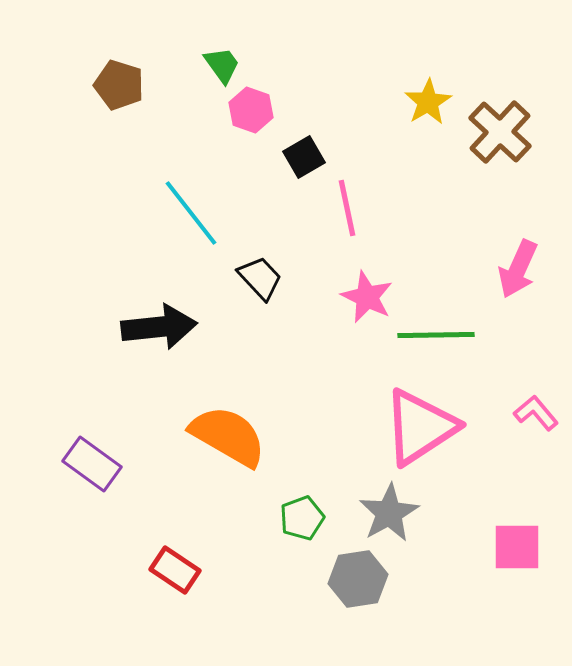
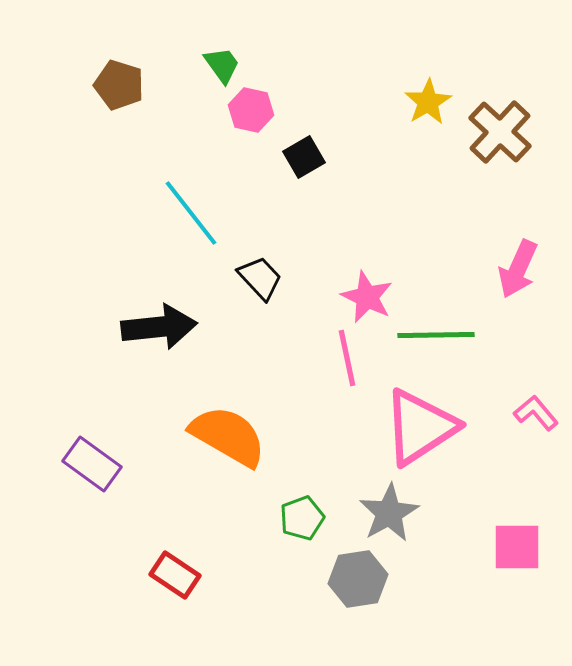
pink hexagon: rotated 6 degrees counterclockwise
pink line: moved 150 px down
red rectangle: moved 5 px down
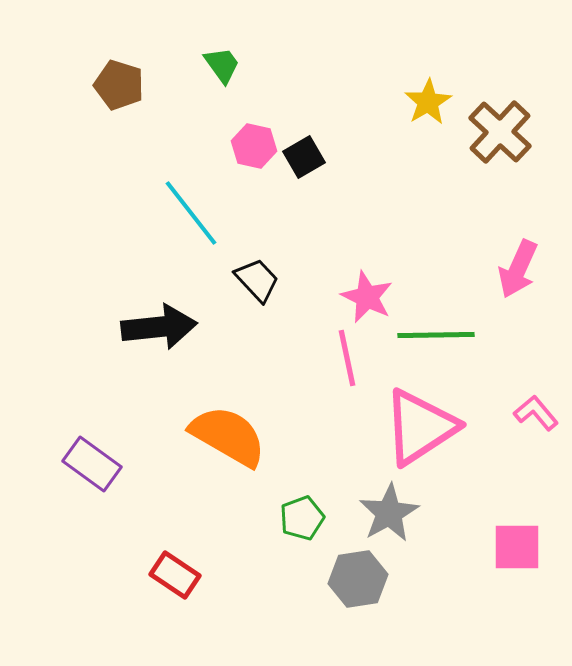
pink hexagon: moved 3 px right, 36 px down
black trapezoid: moved 3 px left, 2 px down
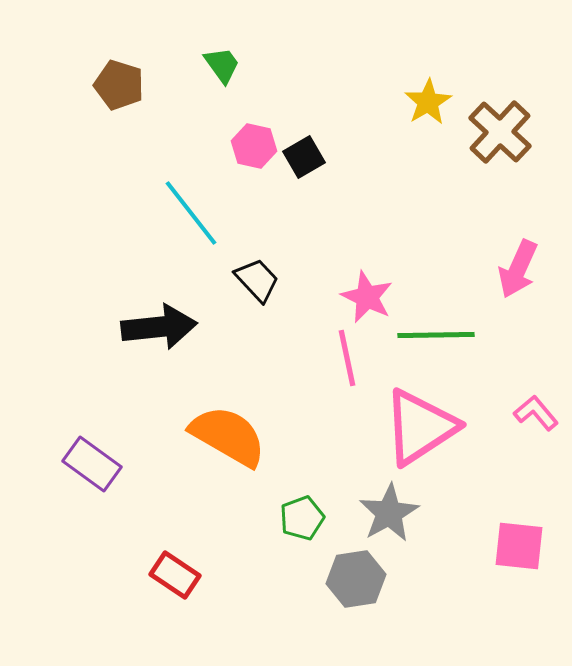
pink square: moved 2 px right, 1 px up; rotated 6 degrees clockwise
gray hexagon: moved 2 px left
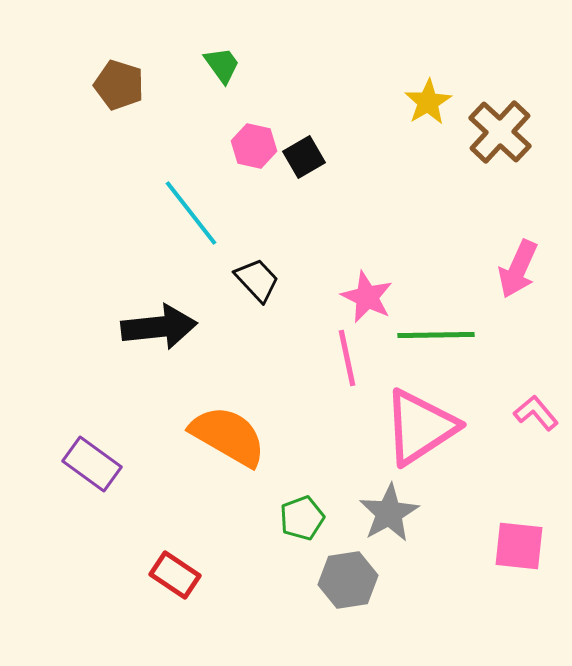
gray hexagon: moved 8 px left, 1 px down
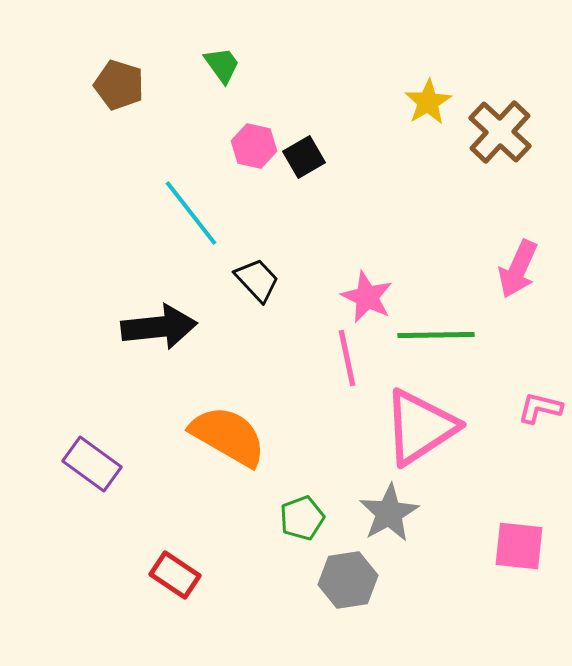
pink L-shape: moved 4 px right, 5 px up; rotated 36 degrees counterclockwise
